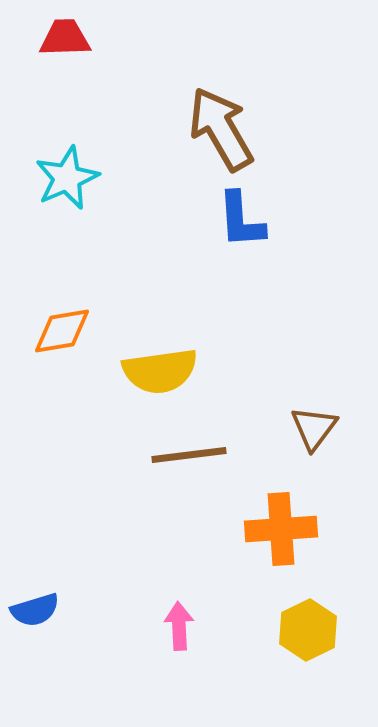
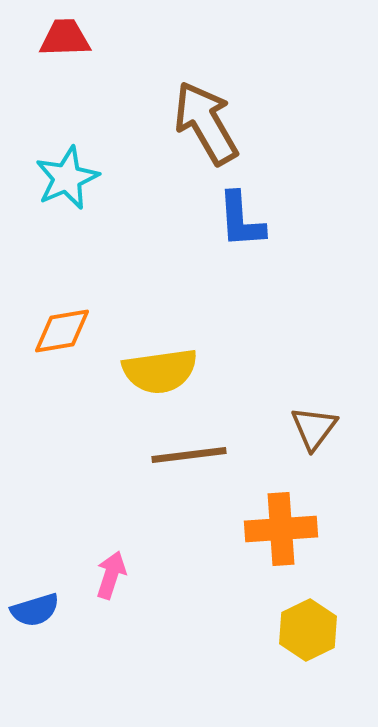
brown arrow: moved 15 px left, 6 px up
pink arrow: moved 68 px left, 51 px up; rotated 21 degrees clockwise
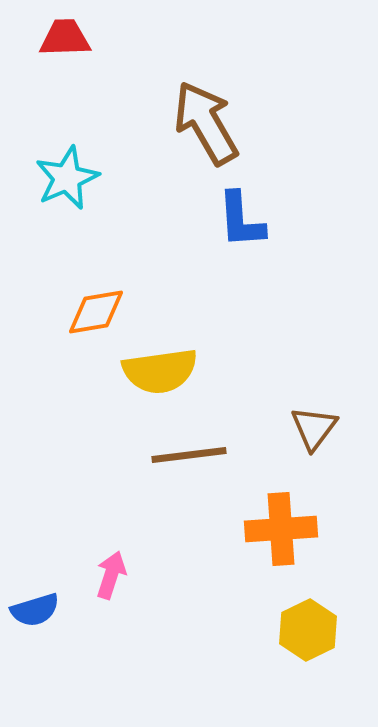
orange diamond: moved 34 px right, 19 px up
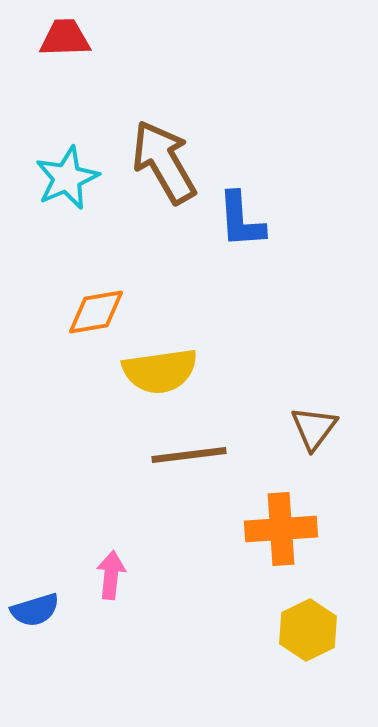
brown arrow: moved 42 px left, 39 px down
pink arrow: rotated 12 degrees counterclockwise
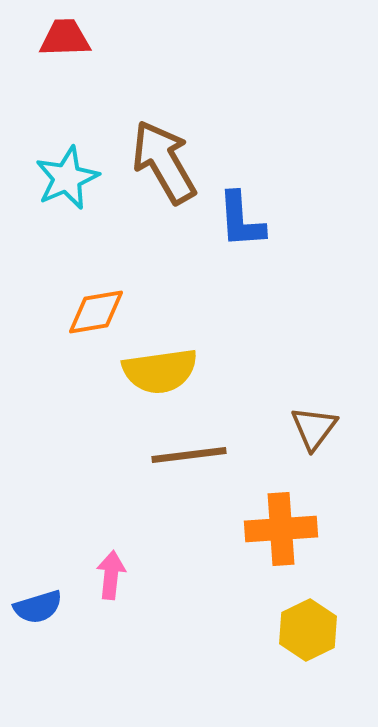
blue semicircle: moved 3 px right, 3 px up
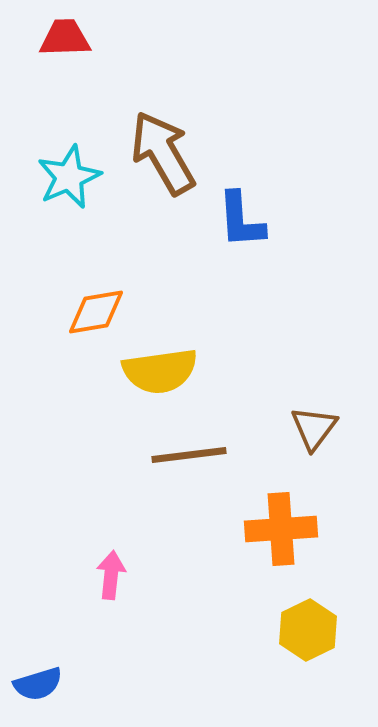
brown arrow: moved 1 px left, 9 px up
cyan star: moved 2 px right, 1 px up
blue semicircle: moved 77 px down
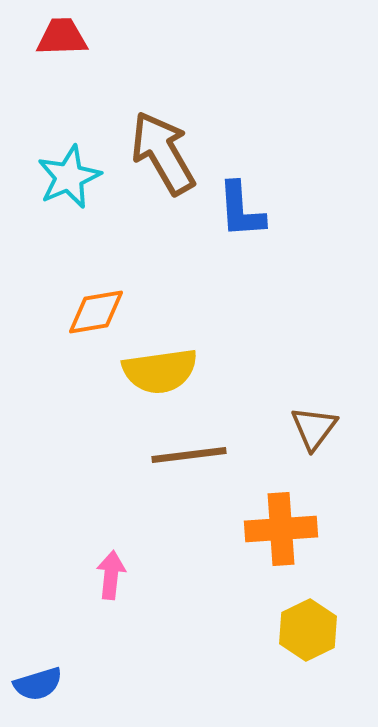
red trapezoid: moved 3 px left, 1 px up
blue L-shape: moved 10 px up
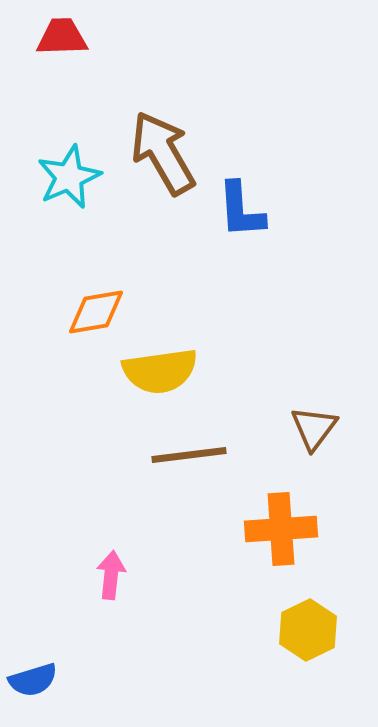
blue semicircle: moved 5 px left, 4 px up
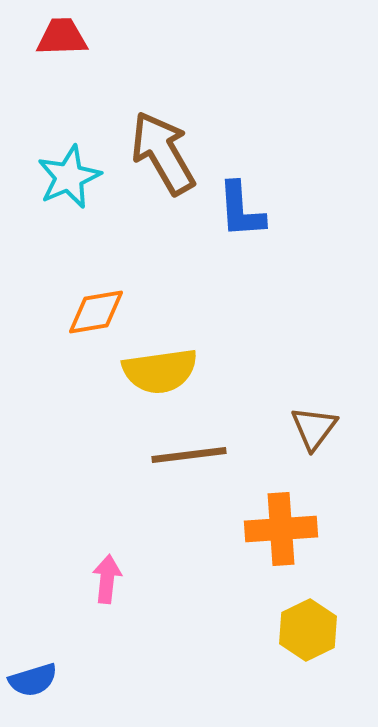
pink arrow: moved 4 px left, 4 px down
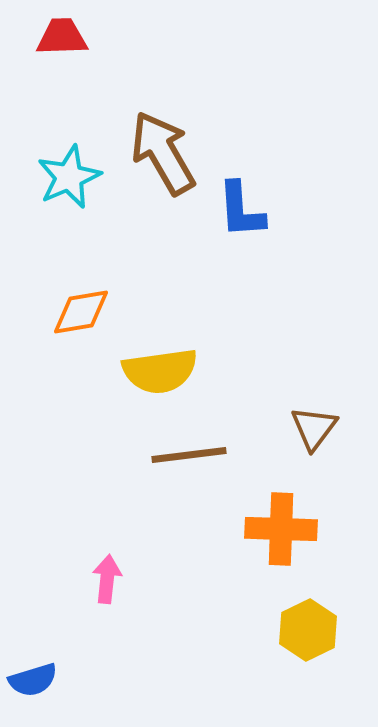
orange diamond: moved 15 px left
orange cross: rotated 6 degrees clockwise
